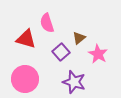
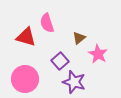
red triangle: moved 2 px up
purple square: moved 1 px left, 9 px down
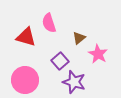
pink semicircle: moved 2 px right
pink circle: moved 1 px down
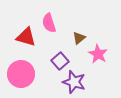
pink circle: moved 4 px left, 6 px up
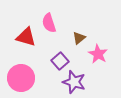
pink circle: moved 4 px down
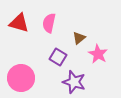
pink semicircle: rotated 30 degrees clockwise
red triangle: moved 7 px left, 14 px up
purple square: moved 2 px left, 4 px up; rotated 18 degrees counterclockwise
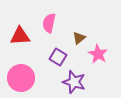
red triangle: moved 1 px right, 13 px down; rotated 20 degrees counterclockwise
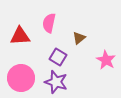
pink star: moved 8 px right, 6 px down
purple star: moved 18 px left
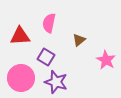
brown triangle: moved 2 px down
purple square: moved 12 px left
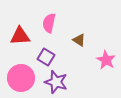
brown triangle: rotated 48 degrees counterclockwise
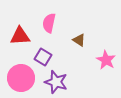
purple square: moved 3 px left
